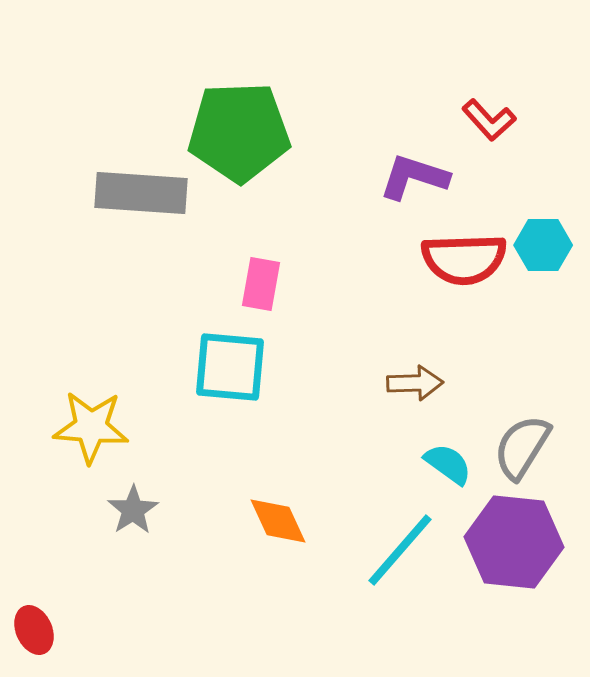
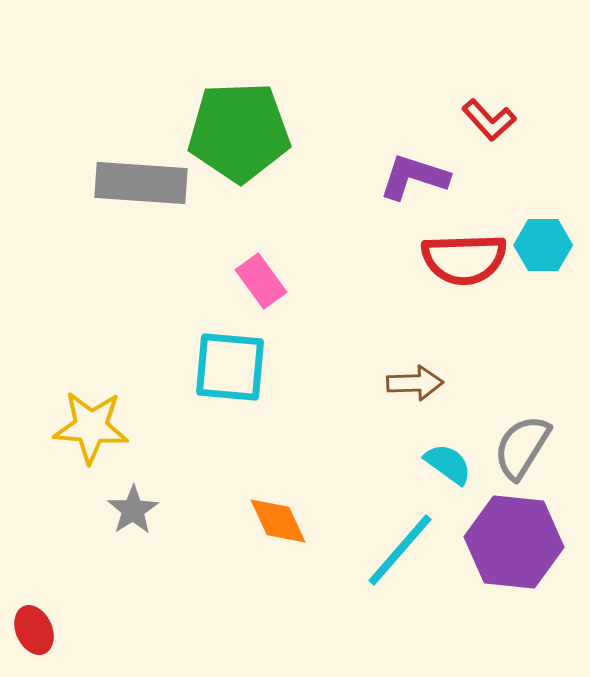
gray rectangle: moved 10 px up
pink rectangle: moved 3 px up; rotated 46 degrees counterclockwise
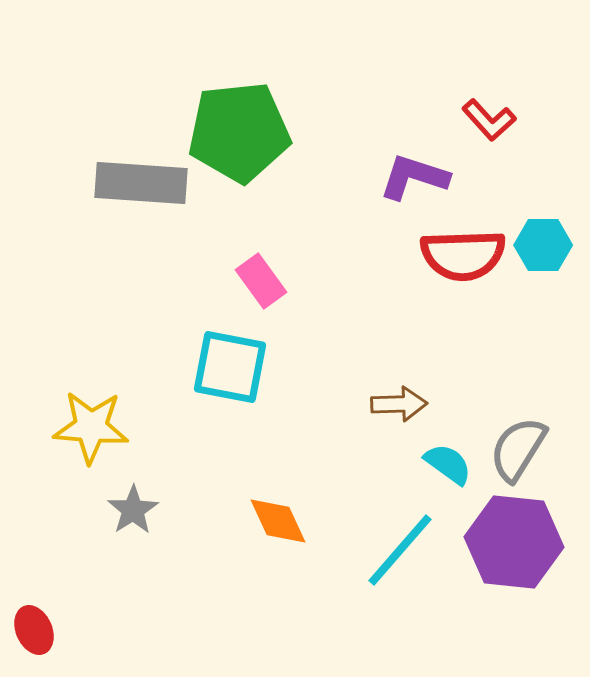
green pentagon: rotated 4 degrees counterclockwise
red semicircle: moved 1 px left, 4 px up
cyan square: rotated 6 degrees clockwise
brown arrow: moved 16 px left, 21 px down
gray semicircle: moved 4 px left, 2 px down
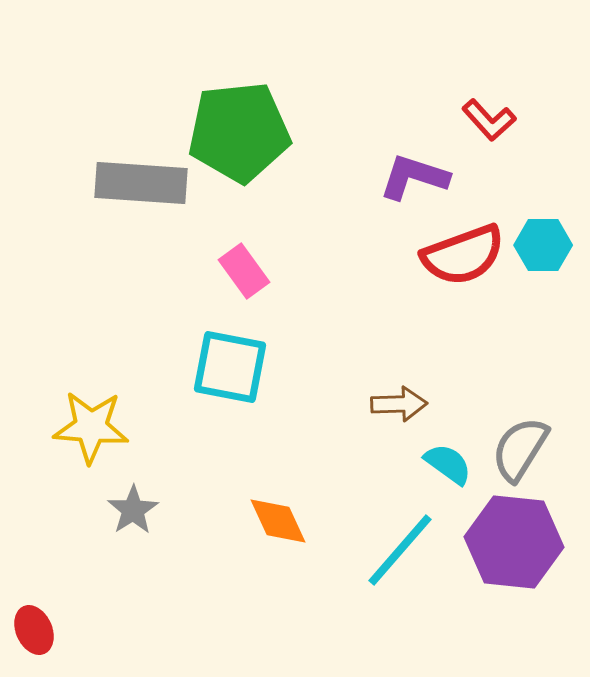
red semicircle: rotated 18 degrees counterclockwise
pink rectangle: moved 17 px left, 10 px up
gray semicircle: moved 2 px right
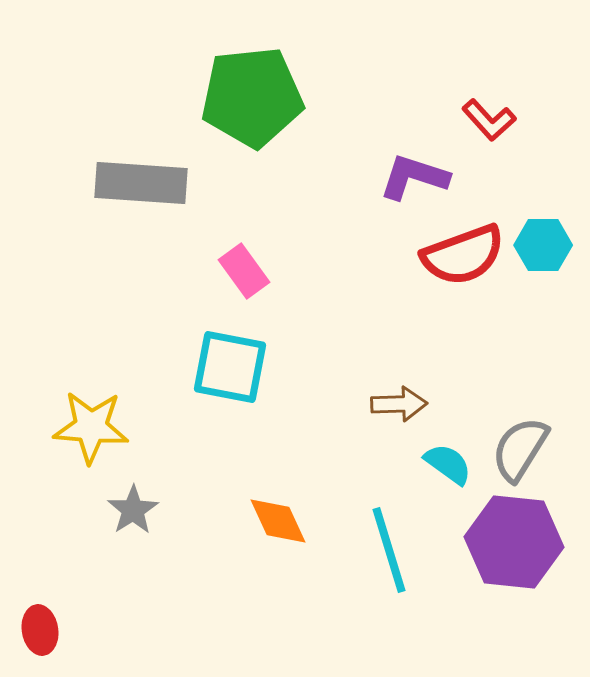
green pentagon: moved 13 px right, 35 px up
cyan line: moved 11 px left; rotated 58 degrees counterclockwise
red ellipse: moved 6 px right; rotated 15 degrees clockwise
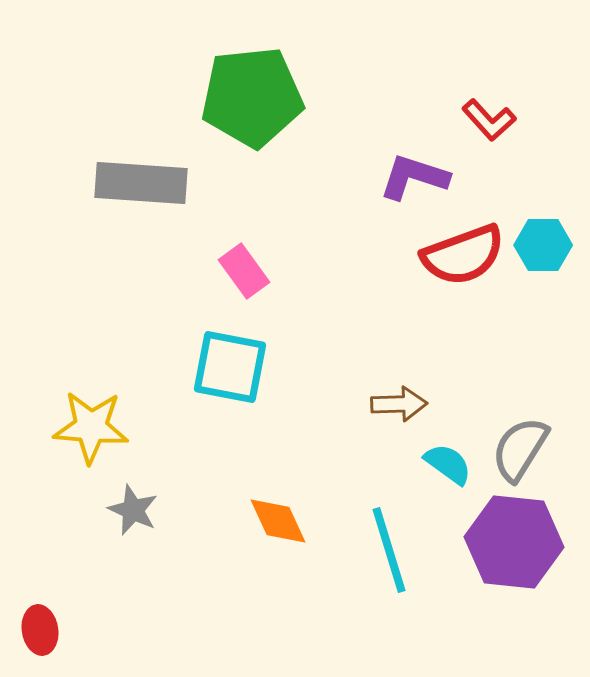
gray star: rotated 15 degrees counterclockwise
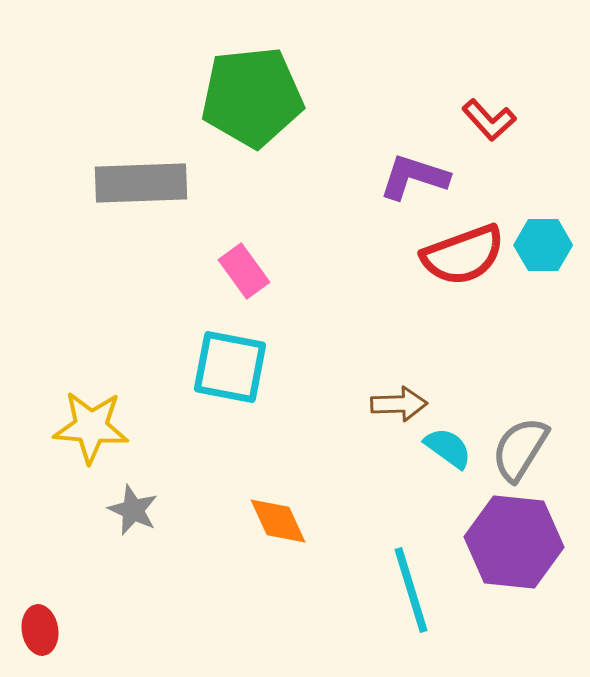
gray rectangle: rotated 6 degrees counterclockwise
cyan semicircle: moved 16 px up
cyan line: moved 22 px right, 40 px down
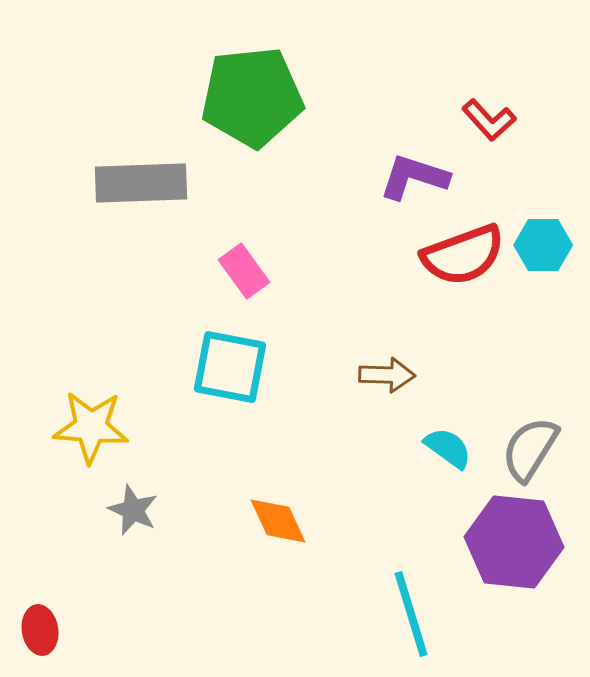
brown arrow: moved 12 px left, 29 px up; rotated 4 degrees clockwise
gray semicircle: moved 10 px right
cyan line: moved 24 px down
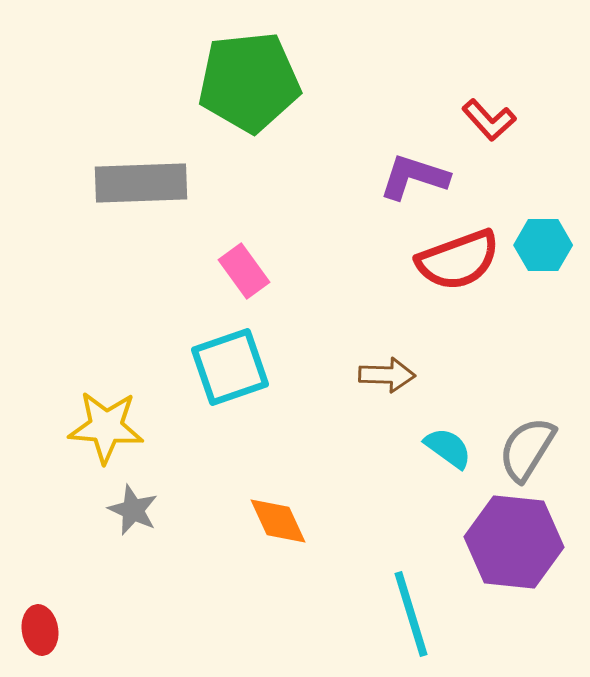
green pentagon: moved 3 px left, 15 px up
red semicircle: moved 5 px left, 5 px down
cyan square: rotated 30 degrees counterclockwise
yellow star: moved 15 px right
gray semicircle: moved 3 px left
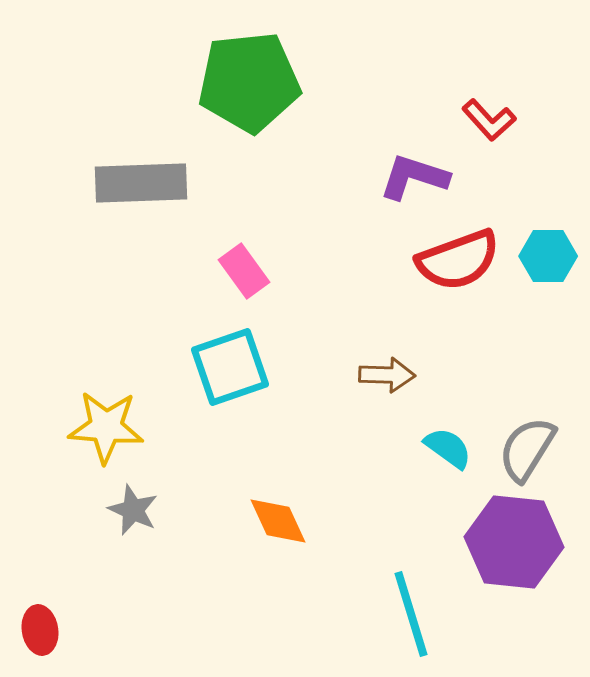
cyan hexagon: moved 5 px right, 11 px down
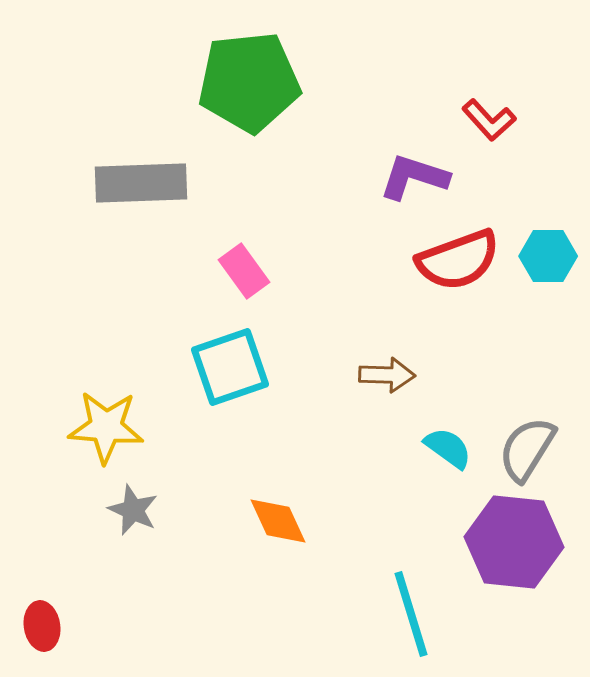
red ellipse: moved 2 px right, 4 px up
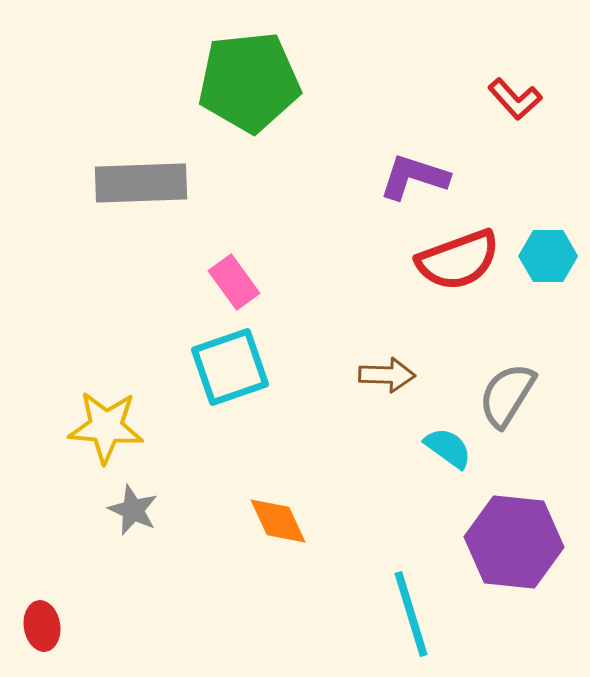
red L-shape: moved 26 px right, 21 px up
pink rectangle: moved 10 px left, 11 px down
gray semicircle: moved 20 px left, 54 px up
